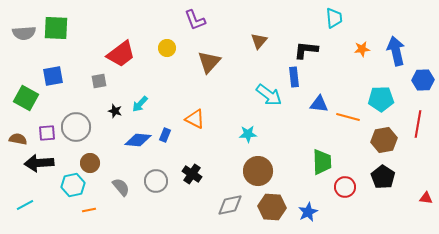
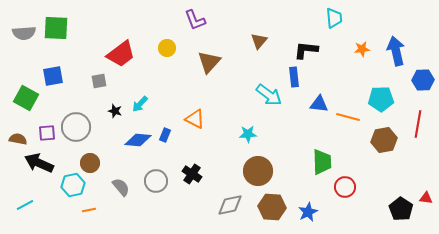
black arrow at (39, 163): rotated 28 degrees clockwise
black pentagon at (383, 177): moved 18 px right, 32 px down
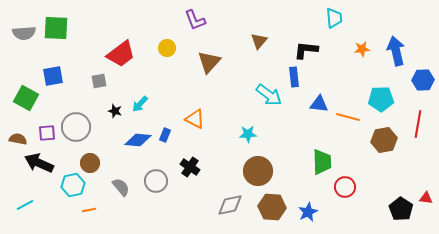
black cross at (192, 174): moved 2 px left, 7 px up
